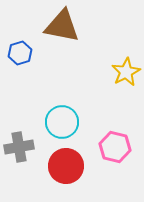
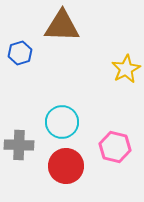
brown triangle: rotated 9 degrees counterclockwise
yellow star: moved 3 px up
gray cross: moved 2 px up; rotated 12 degrees clockwise
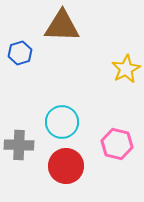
pink hexagon: moved 2 px right, 3 px up
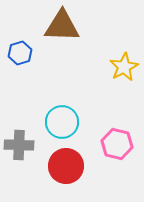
yellow star: moved 2 px left, 2 px up
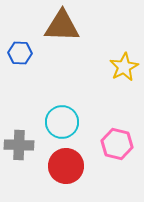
blue hexagon: rotated 20 degrees clockwise
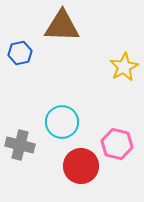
blue hexagon: rotated 15 degrees counterclockwise
gray cross: moved 1 px right; rotated 12 degrees clockwise
red circle: moved 15 px right
